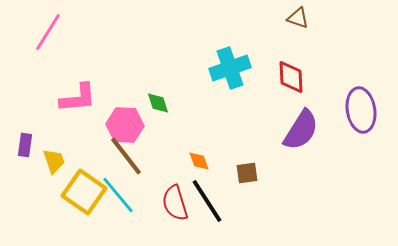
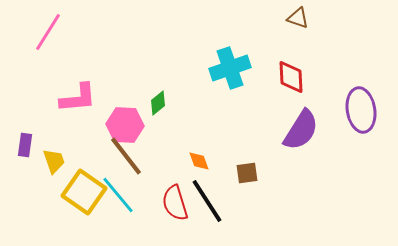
green diamond: rotated 70 degrees clockwise
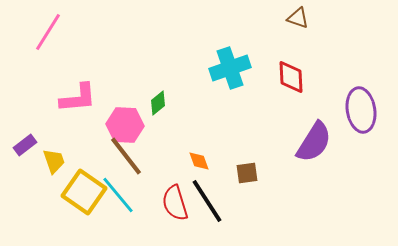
purple semicircle: moved 13 px right, 12 px down
purple rectangle: rotated 45 degrees clockwise
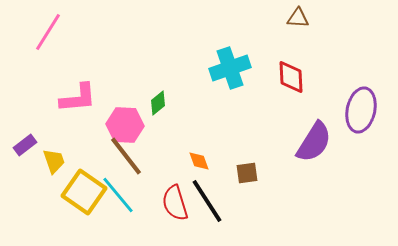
brown triangle: rotated 15 degrees counterclockwise
purple ellipse: rotated 21 degrees clockwise
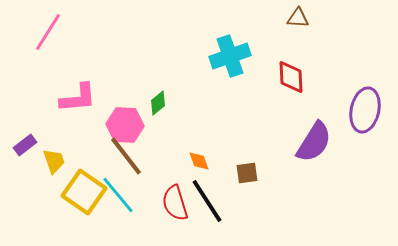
cyan cross: moved 12 px up
purple ellipse: moved 4 px right
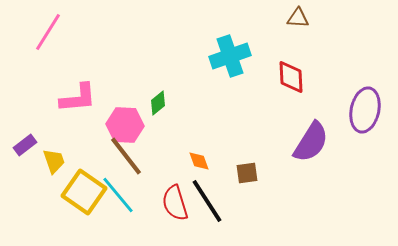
purple semicircle: moved 3 px left
